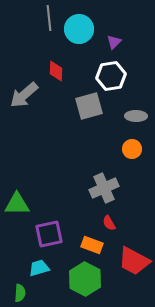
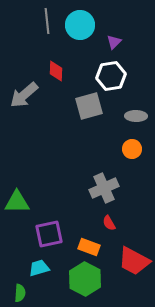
gray line: moved 2 px left, 3 px down
cyan circle: moved 1 px right, 4 px up
green triangle: moved 2 px up
orange rectangle: moved 3 px left, 2 px down
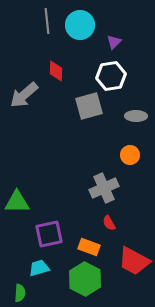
orange circle: moved 2 px left, 6 px down
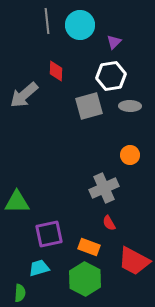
gray ellipse: moved 6 px left, 10 px up
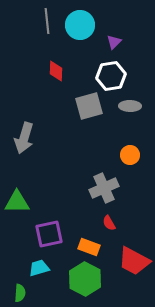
gray arrow: moved 43 px down; rotated 32 degrees counterclockwise
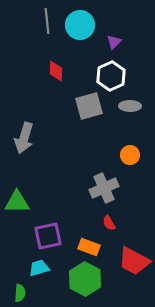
white hexagon: rotated 16 degrees counterclockwise
purple square: moved 1 px left, 2 px down
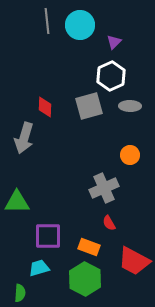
red diamond: moved 11 px left, 36 px down
purple square: rotated 12 degrees clockwise
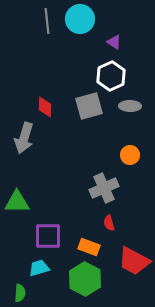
cyan circle: moved 6 px up
purple triangle: rotated 42 degrees counterclockwise
red semicircle: rotated 14 degrees clockwise
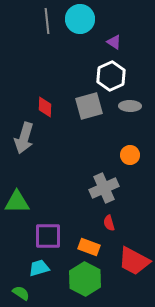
green semicircle: moved 1 px right; rotated 60 degrees counterclockwise
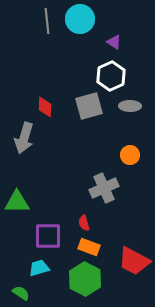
red semicircle: moved 25 px left
